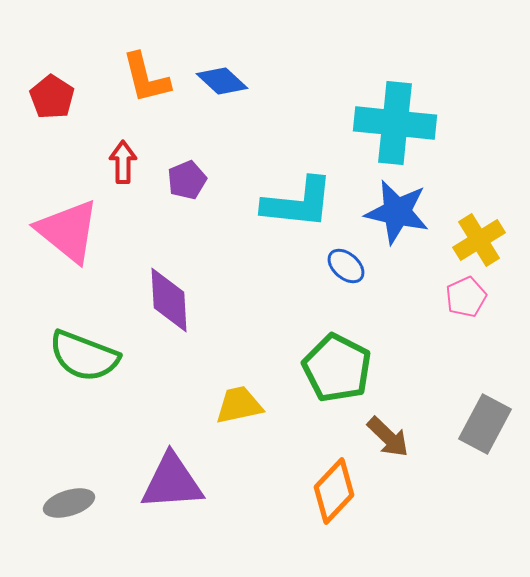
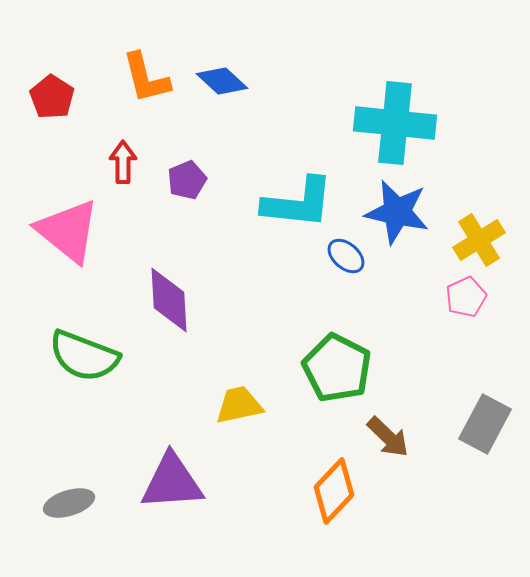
blue ellipse: moved 10 px up
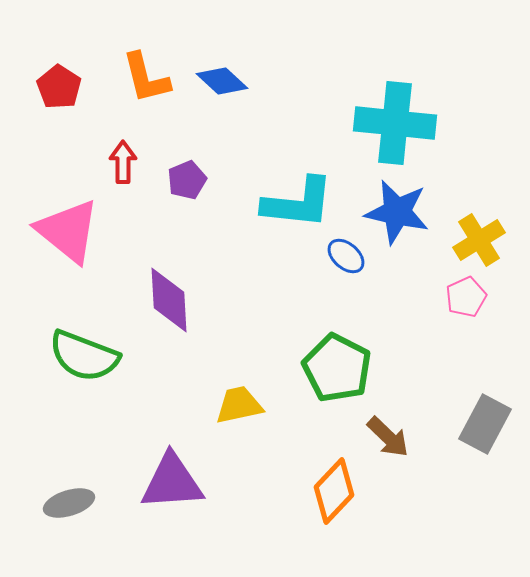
red pentagon: moved 7 px right, 10 px up
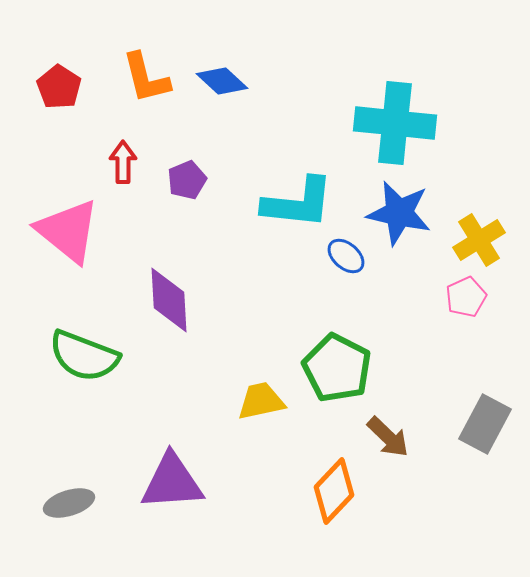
blue star: moved 2 px right, 1 px down
yellow trapezoid: moved 22 px right, 4 px up
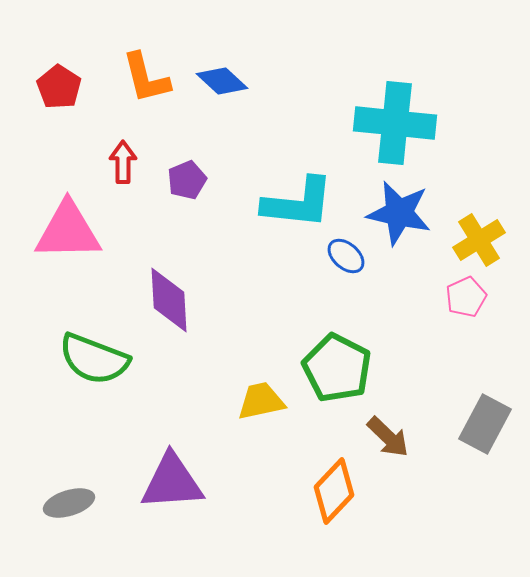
pink triangle: rotated 40 degrees counterclockwise
green semicircle: moved 10 px right, 3 px down
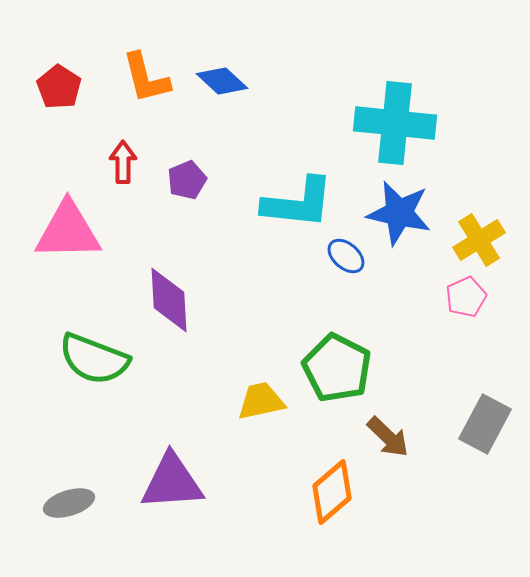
orange diamond: moved 2 px left, 1 px down; rotated 6 degrees clockwise
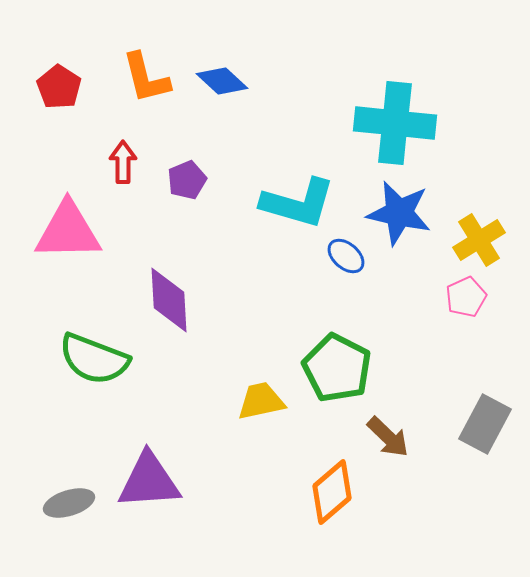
cyan L-shape: rotated 10 degrees clockwise
purple triangle: moved 23 px left, 1 px up
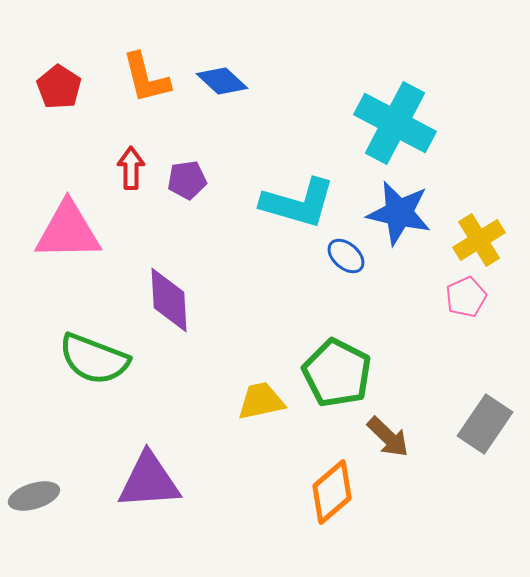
cyan cross: rotated 22 degrees clockwise
red arrow: moved 8 px right, 6 px down
purple pentagon: rotated 15 degrees clockwise
green pentagon: moved 5 px down
gray rectangle: rotated 6 degrees clockwise
gray ellipse: moved 35 px left, 7 px up
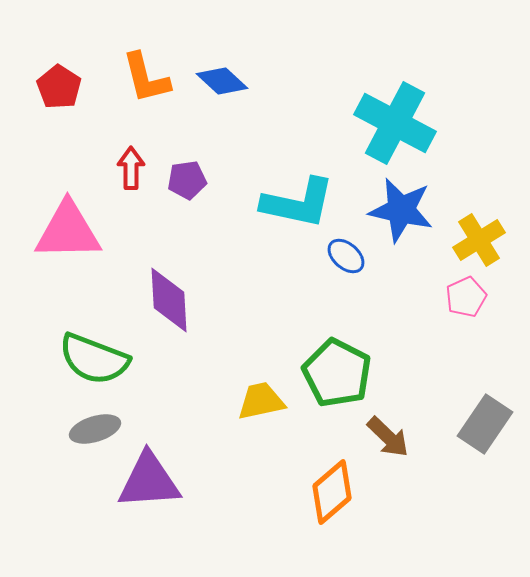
cyan L-shape: rotated 4 degrees counterclockwise
blue star: moved 2 px right, 3 px up
gray ellipse: moved 61 px right, 67 px up
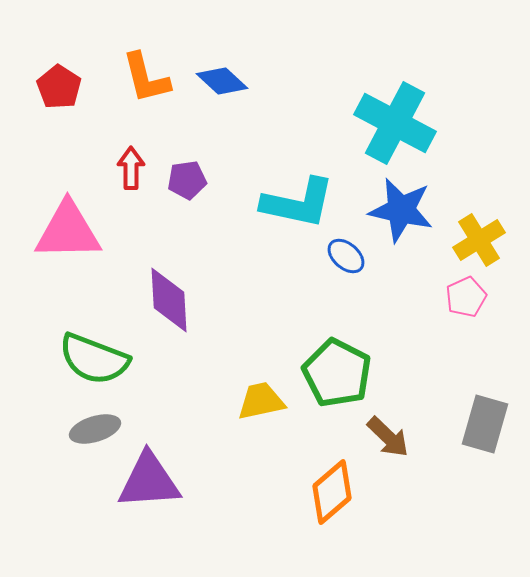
gray rectangle: rotated 18 degrees counterclockwise
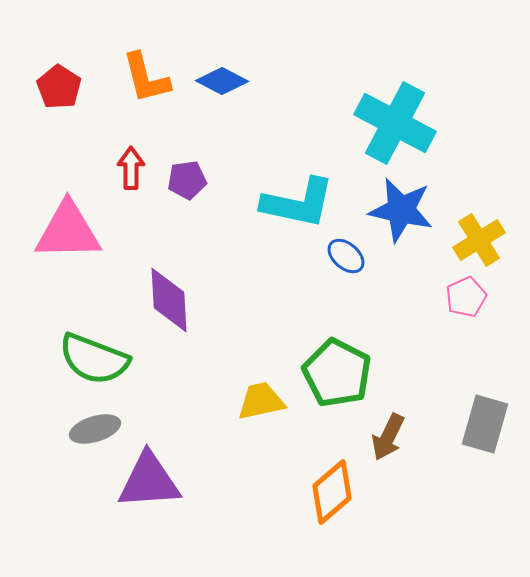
blue diamond: rotated 15 degrees counterclockwise
brown arrow: rotated 72 degrees clockwise
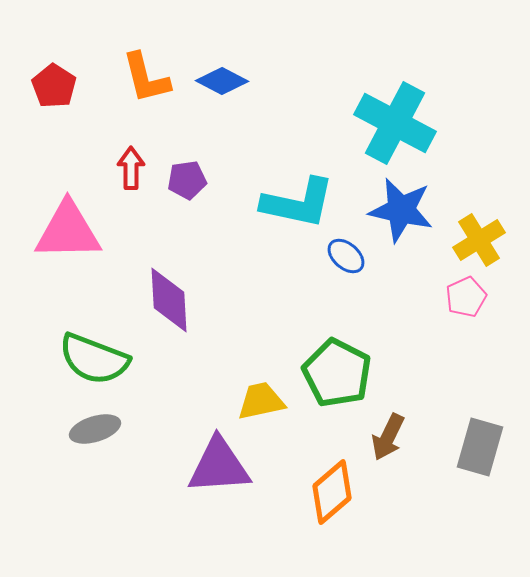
red pentagon: moved 5 px left, 1 px up
gray rectangle: moved 5 px left, 23 px down
purple triangle: moved 70 px right, 15 px up
